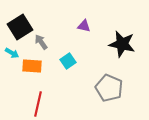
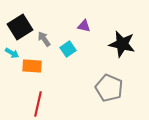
gray arrow: moved 3 px right, 3 px up
cyan square: moved 12 px up
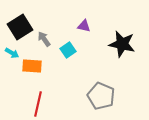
cyan square: moved 1 px down
gray pentagon: moved 8 px left, 8 px down
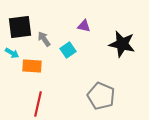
black square: rotated 25 degrees clockwise
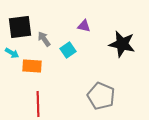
red line: rotated 15 degrees counterclockwise
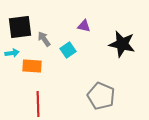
cyan arrow: rotated 40 degrees counterclockwise
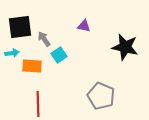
black star: moved 3 px right, 3 px down
cyan square: moved 9 px left, 5 px down
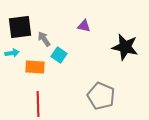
cyan square: rotated 21 degrees counterclockwise
orange rectangle: moved 3 px right, 1 px down
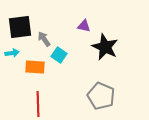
black star: moved 20 px left; rotated 12 degrees clockwise
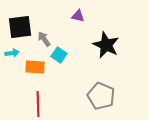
purple triangle: moved 6 px left, 10 px up
black star: moved 1 px right, 2 px up
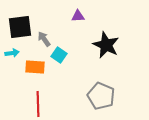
purple triangle: rotated 16 degrees counterclockwise
